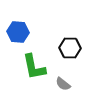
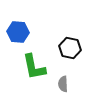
black hexagon: rotated 10 degrees clockwise
gray semicircle: rotated 49 degrees clockwise
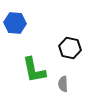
blue hexagon: moved 3 px left, 9 px up
green L-shape: moved 3 px down
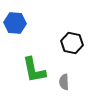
black hexagon: moved 2 px right, 5 px up
gray semicircle: moved 1 px right, 2 px up
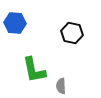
black hexagon: moved 10 px up
gray semicircle: moved 3 px left, 4 px down
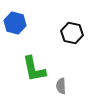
blue hexagon: rotated 10 degrees clockwise
green L-shape: moved 1 px up
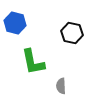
green L-shape: moved 1 px left, 7 px up
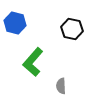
black hexagon: moved 4 px up
green L-shape: rotated 52 degrees clockwise
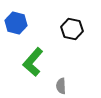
blue hexagon: moved 1 px right
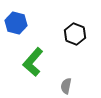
black hexagon: moved 3 px right, 5 px down; rotated 10 degrees clockwise
gray semicircle: moved 5 px right; rotated 14 degrees clockwise
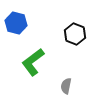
green L-shape: rotated 12 degrees clockwise
